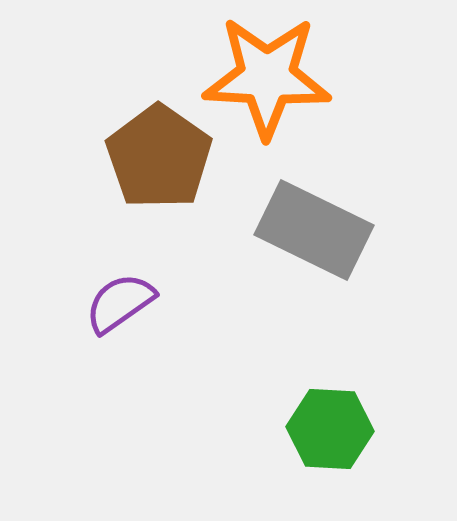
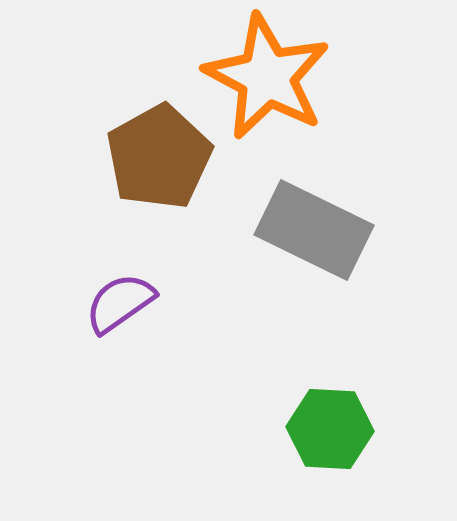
orange star: rotated 25 degrees clockwise
brown pentagon: rotated 8 degrees clockwise
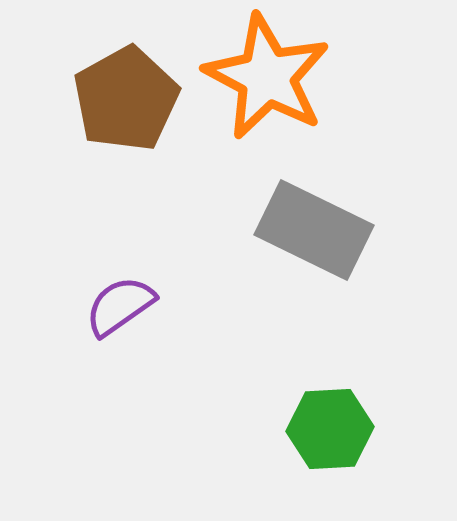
brown pentagon: moved 33 px left, 58 px up
purple semicircle: moved 3 px down
green hexagon: rotated 6 degrees counterclockwise
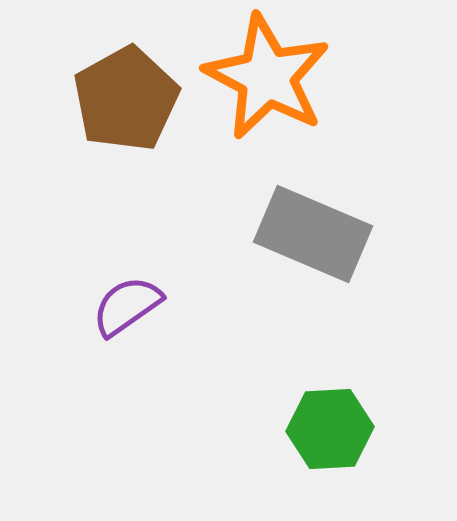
gray rectangle: moved 1 px left, 4 px down; rotated 3 degrees counterclockwise
purple semicircle: moved 7 px right
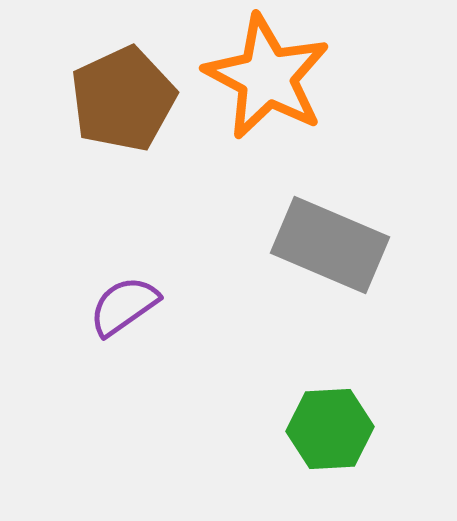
brown pentagon: moved 3 px left; rotated 4 degrees clockwise
gray rectangle: moved 17 px right, 11 px down
purple semicircle: moved 3 px left
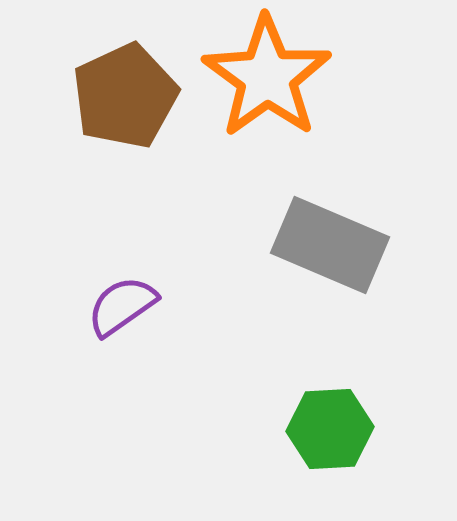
orange star: rotated 8 degrees clockwise
brown pentagon: moved 2 px right, 3 px up
purple semicircle: moved 2 px left
